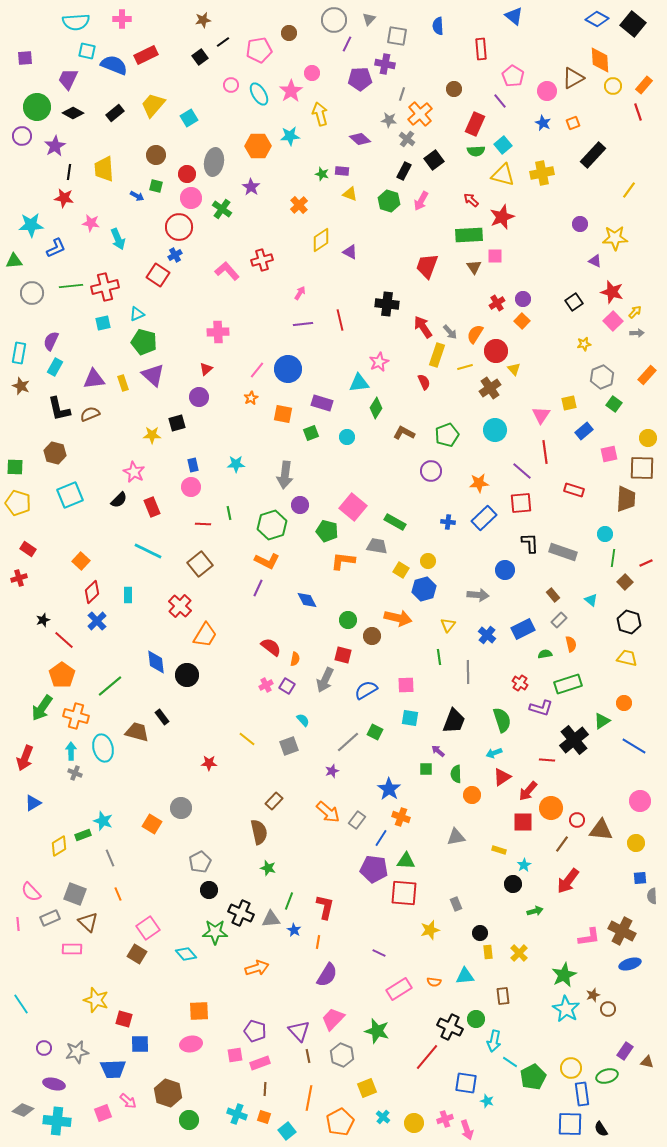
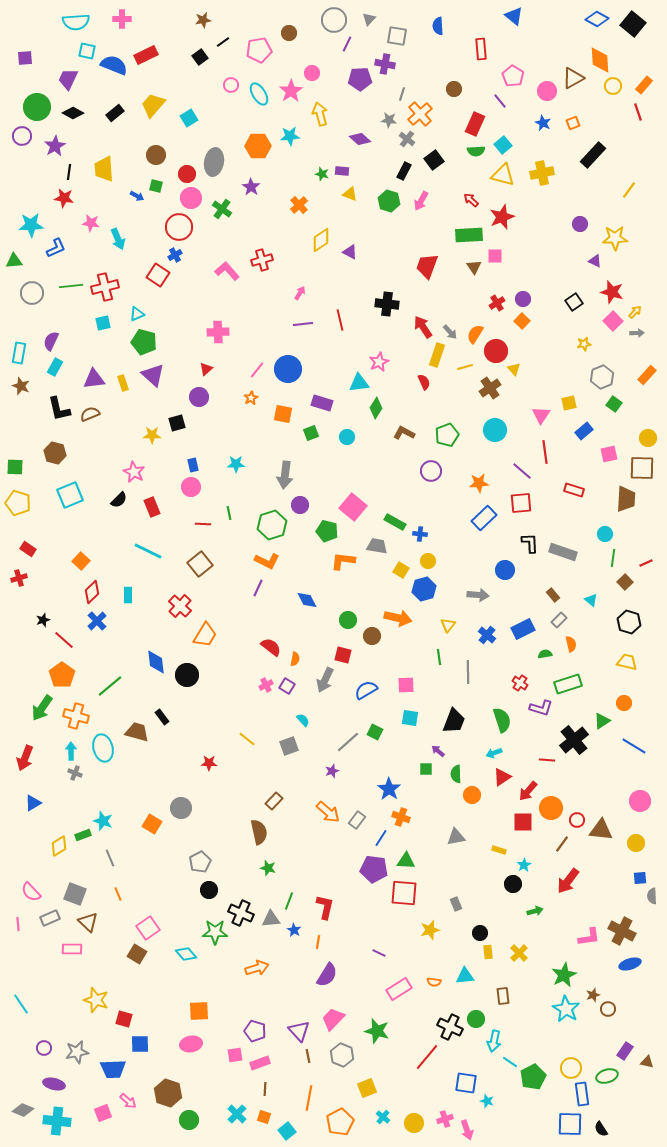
blue cross at (448, 522): moved 28 px left, 12 px down
yellow trapezoid at (627, 658): moved 4 px down
cyan cross at (237, 1114): rotated 24 degrees clockwise
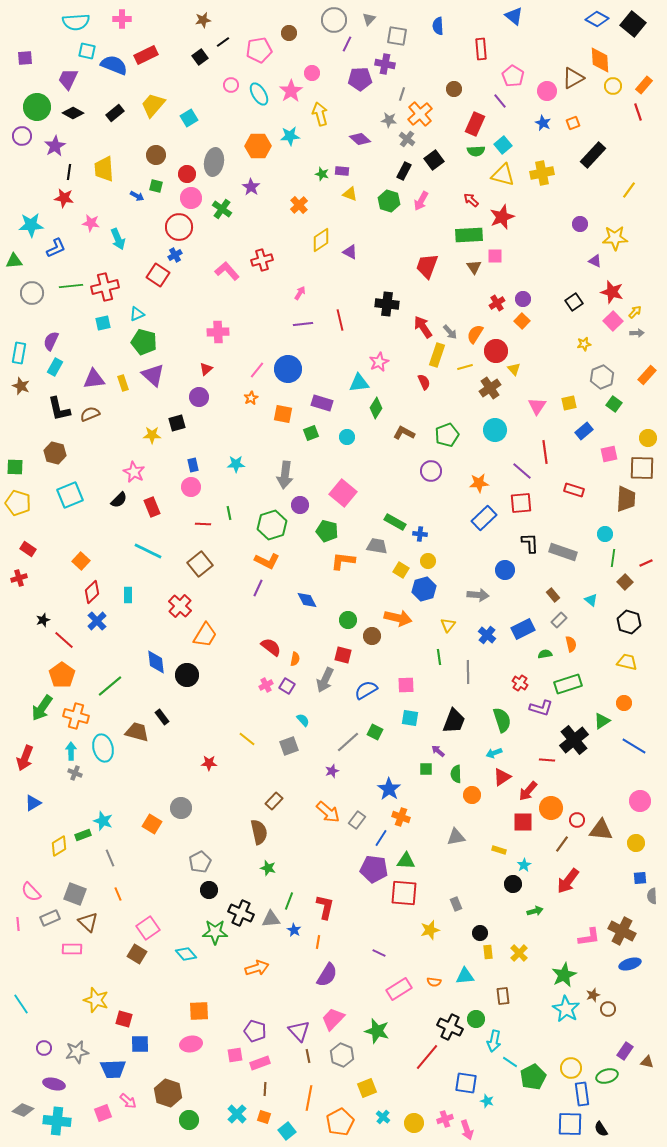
pink triangle at (541, 415): moved 4 px left, 9 px up
pink square at (353, 507): moved 10 px left, 14 px up
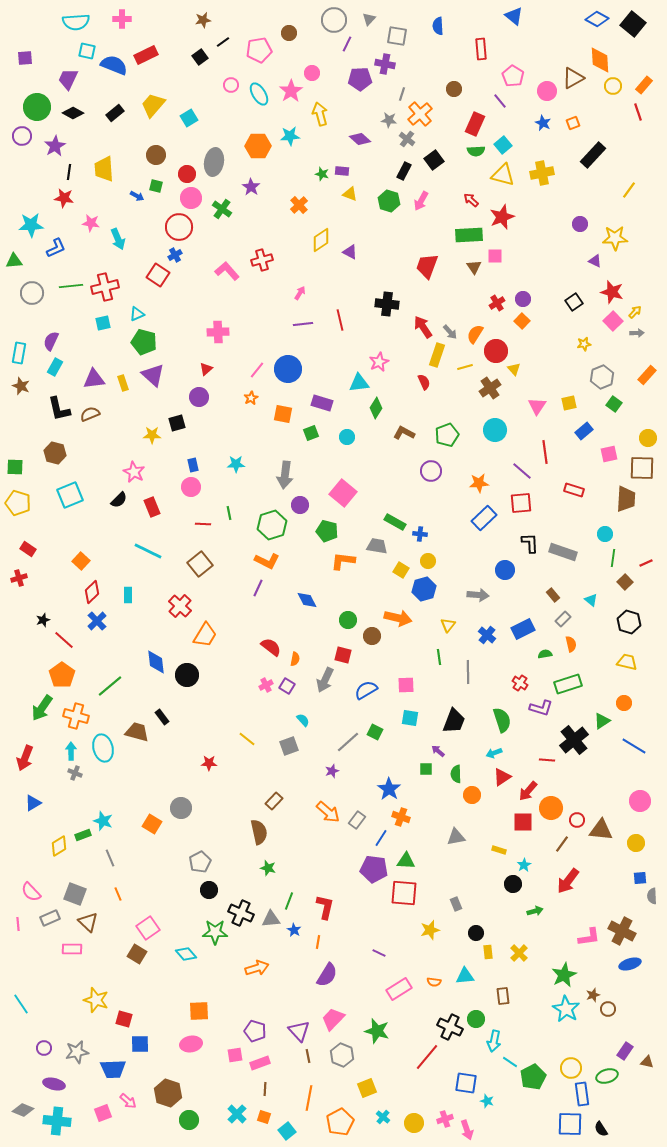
gray rectangle at (559, 620): moved 4 px right, 1 px up
black circle at (480, 933): moved 4 px left
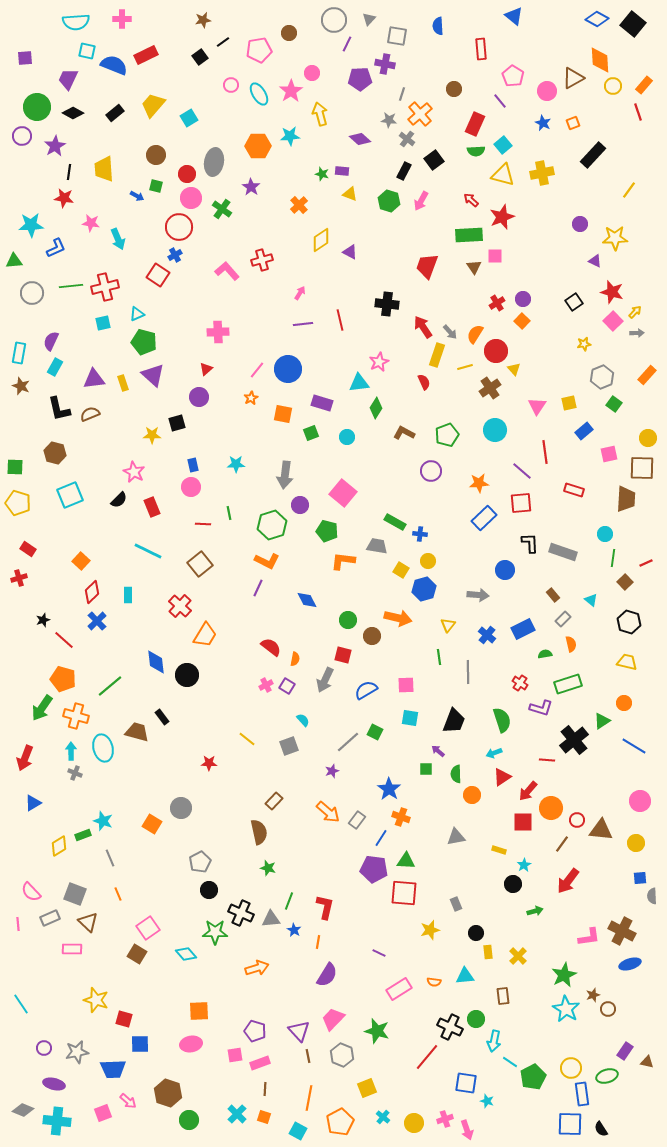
orange pentagon at (62, 675): moved 1 px right, 4 px down; rotated 20 degrees counterclockwise
yellow cross at (519, 953): moved 1 px left, 3 px down
cyan square at (287, 1131): moved 11 px right; rotated 24 degrees counterclockwise
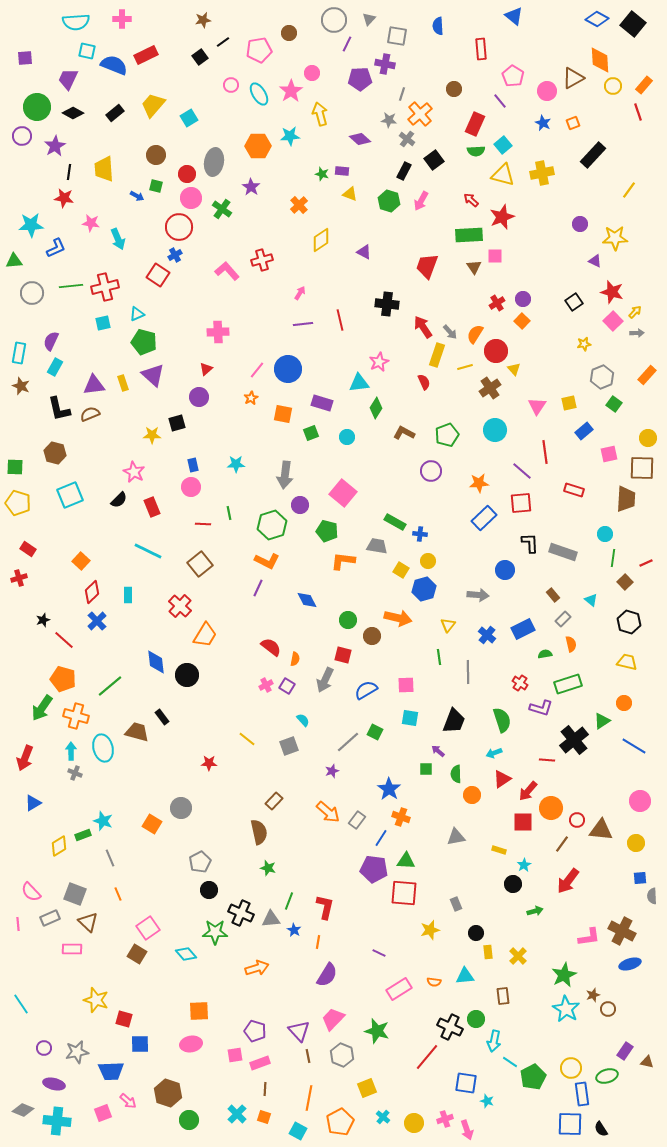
purple triangle at (350, 252): moved 14 px right
purple triangle at (94, 379): moved 6 px down
red triangle at (502, 777): moved 2 px down
blue trapezoid at (113, 1069): moved 2 px left, 2 px down
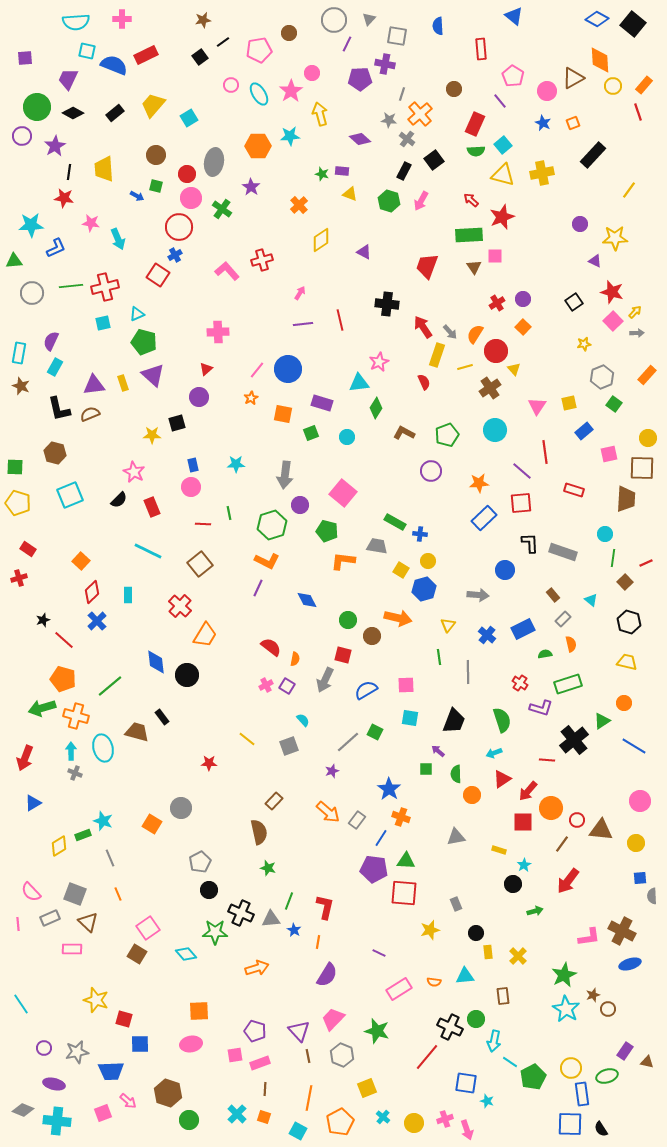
orange square at (522, 321): moved 1 px right, 6 px down
green arrow at (42, 708): rotated 40 degrees clockwise
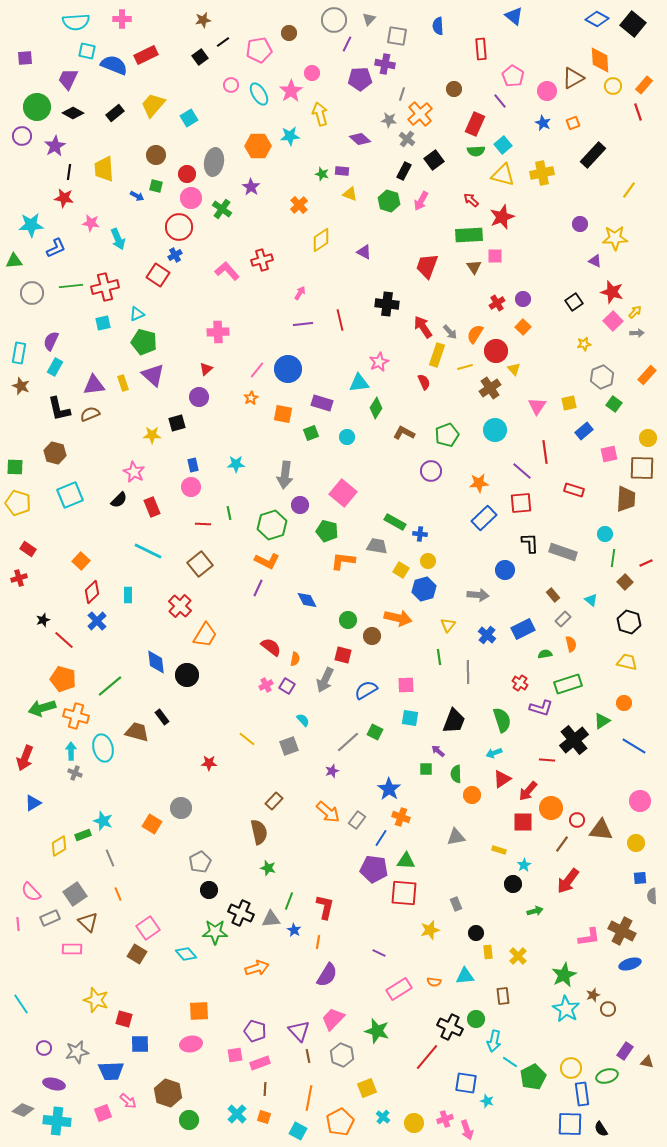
gray square at (75, 894): rotated 35 degrees clockwise
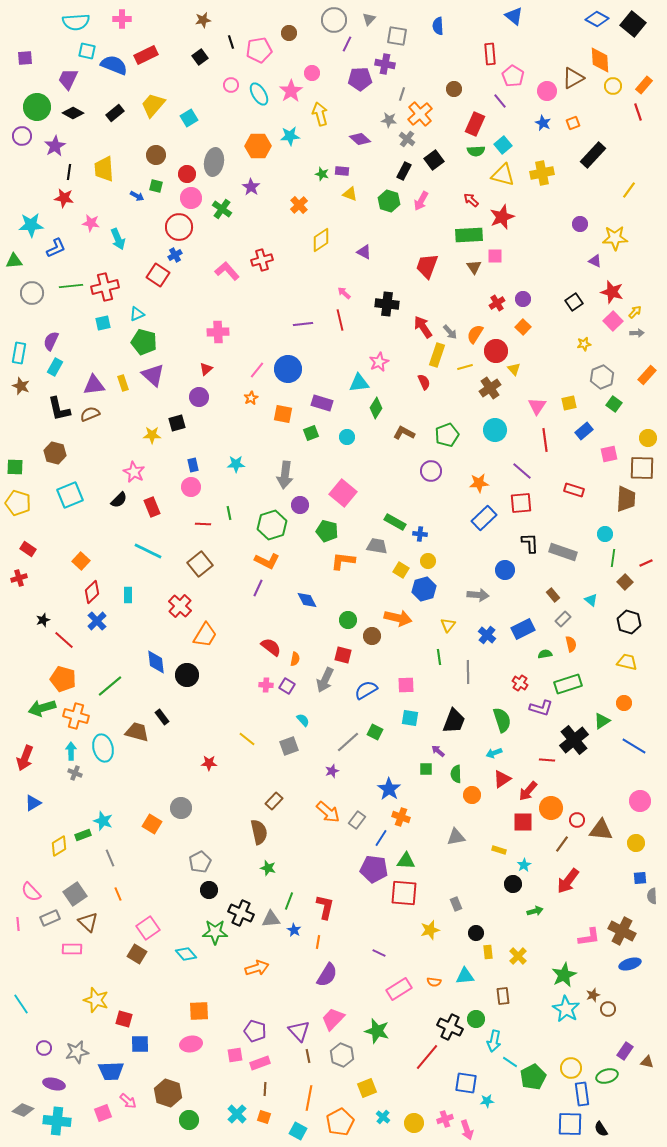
black line at (223, 42): moved 8 px right; rotated 72 degrees counterclockwise
red rectangle at (481, 49): moved 9 px right, 5 px down
pink arrow at (300, 293): moved 44 px right; rotated 80 degrees counterclockwise
red line at (545, 452): moved 12 px up
pink cross at (266, 685): rotated 32 degrees clockwise
cyan star at (487, 1101): rotated 24 degrees counterclockwise
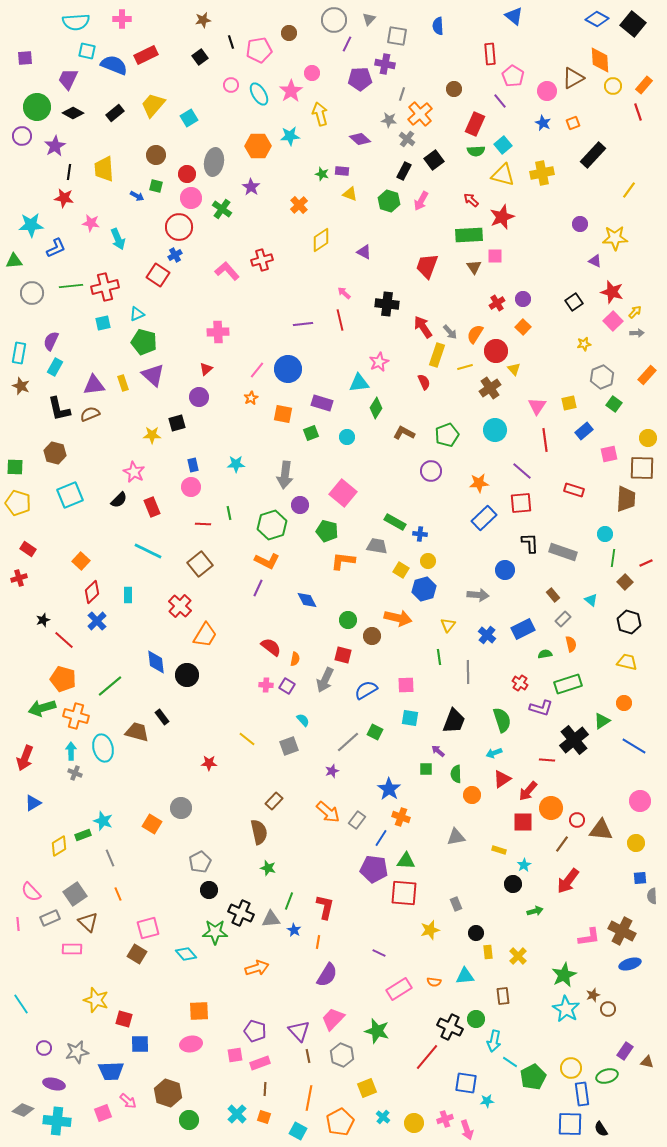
pink square at (148, 928): rotated 20 degrees clockwise
